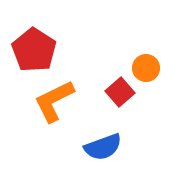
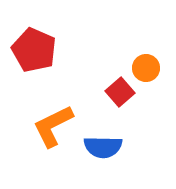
red pentagon: rotated 9 degrees counterclockwise
orange L-shape: moved 1 px left, 25 px down
blue semicircle: rotated 21 degrees clockwise
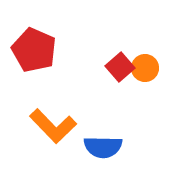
orange circle: moved 1 px left
red square: moved 25 px up
orange L-shape: rotated 108 degrees counterclockwise
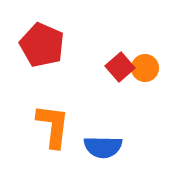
red pentagon: moved 8 px right, 5 px up
orange L-shape: rotated 129 degrees counterclockwise
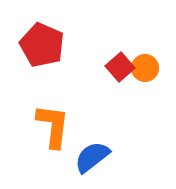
blue semicircle: moved 11 px left, 10 px down; rotated 141 degrees clockwise
